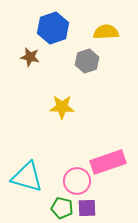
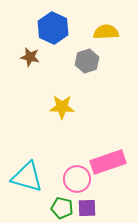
blue hexagon: rotated 16 degrees counterclockwise
pink circle: moved 2 px up
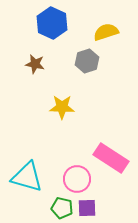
blue hexagon: moved 1 px left, 5 px up
yellow semicircle: rotated 15 degrees counterclockwise
brown star: moved 5 px right, 7 px down
pink rectangle: moved 3 px right, 4 px up; rotated 52 degrees clockwise
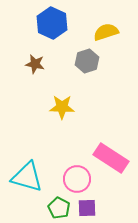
green pentagon: moved 3 px left; rotated 15 degrees clockwise
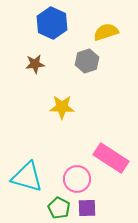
brown star: rotated 18 degrees counterclockwise
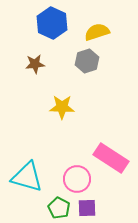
yellow semicircle: moved 9 px left
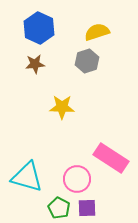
blue hexagon: moved 13 px left, 5 px down
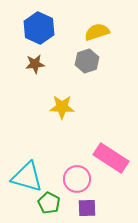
green pentagon: moved 10 px left, 5 px up
